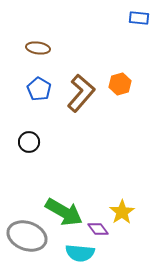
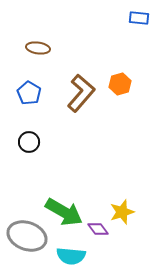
blue pentagon: moved 10 px left, 4 px down
yellow star: rotated 15 degrees clockwise
cyan semicircle: moved 9 px left, 3 px down
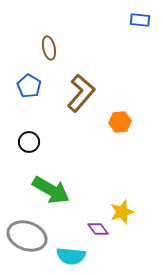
blue rectangle: moved 1 px right, 2 px down
brown ellipse: moved 11 px right; rotated 70 degrees clockwise
orange hexagon: moved 38 px down; rotated 10 degrees clockwise
blue pentagon: moved 7 px up
green arrow: moved 13 px left, 22 px up
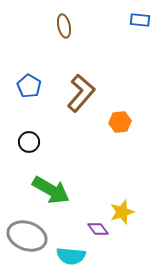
brown ellipse: moved 15 px right, 22 px up
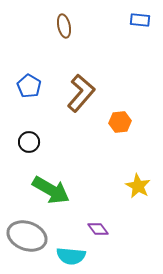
yellow star: moved 16 px right, 26 px up; rotated 25 degrees counterclockwise
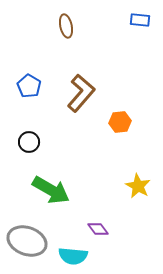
brown ellipse: moved 2 px right
gray ellipse: moved 5 px down
cyan semicircle: moved 2 px right
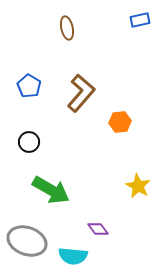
blue rectangle: rotated 18 degrees counterclockwise
brown ellipse: moved 1 px right, 2 px down
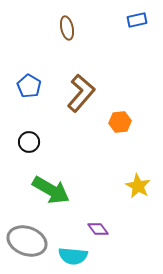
blue rectangle: moved 3 px left
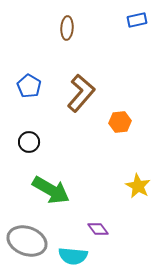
brown ellipse: rotated 15 degrees clockwise
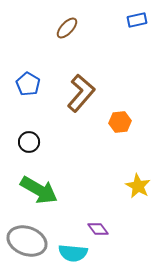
brown ellipse: rotated 40 degrees clockwise
blue pentagon: moved 1 px left, 2 px up
green arrow: moved 12 px left
cyan semicircle: moved 3 px up
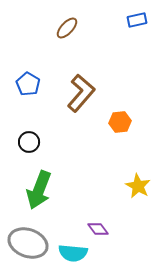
green arrow: rotated 81 degrees clockwise
gray ellipse: moved 1 px right, 2 px down
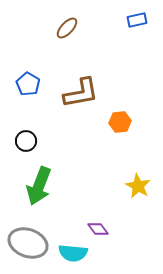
brown L-shape: rotated 39 degrees clockwise
black circle: moved 3 px left, 1 px up
green arrow: moved 4 px up
